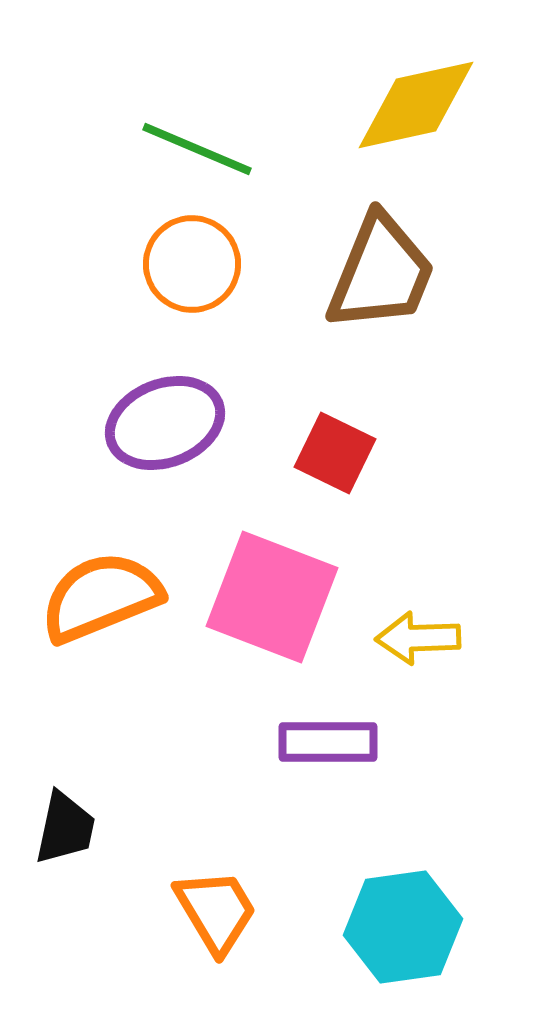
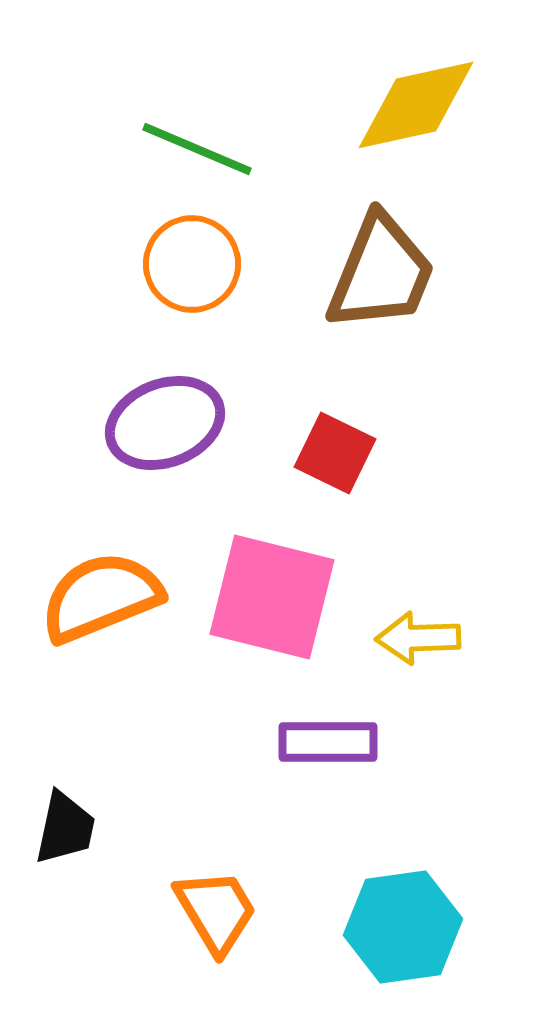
pink square: rotated 7 degrees counterclockwise
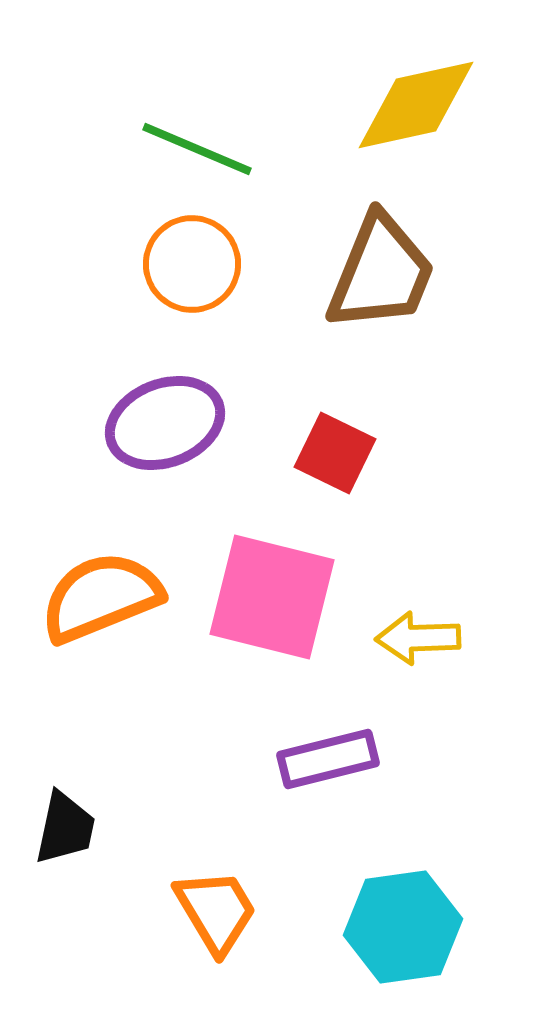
purple rectangle: moved 17 px down; rotated 14 degrees counterclockwise
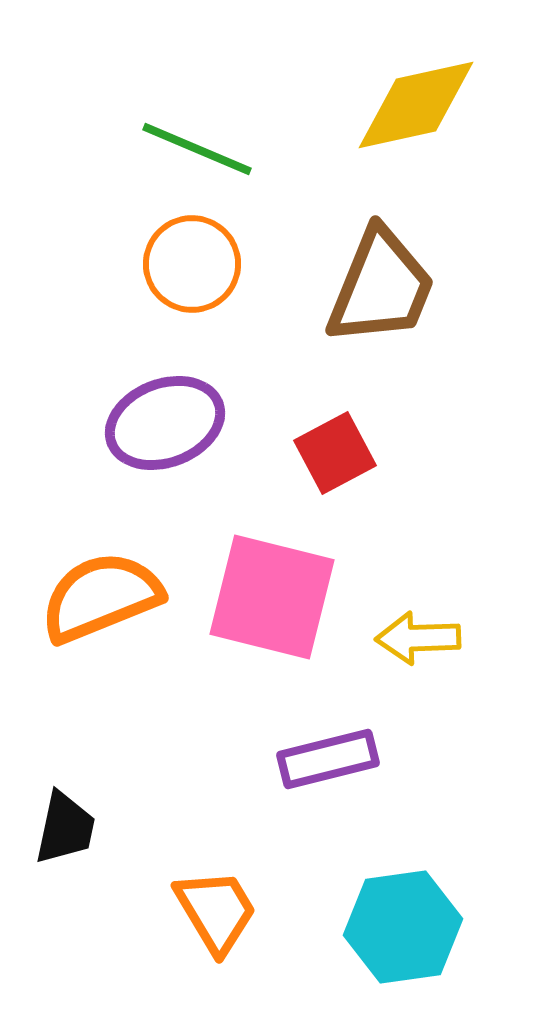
brown trapezoid: moved 14 px down
red square: rotated 36 degrees clockwise
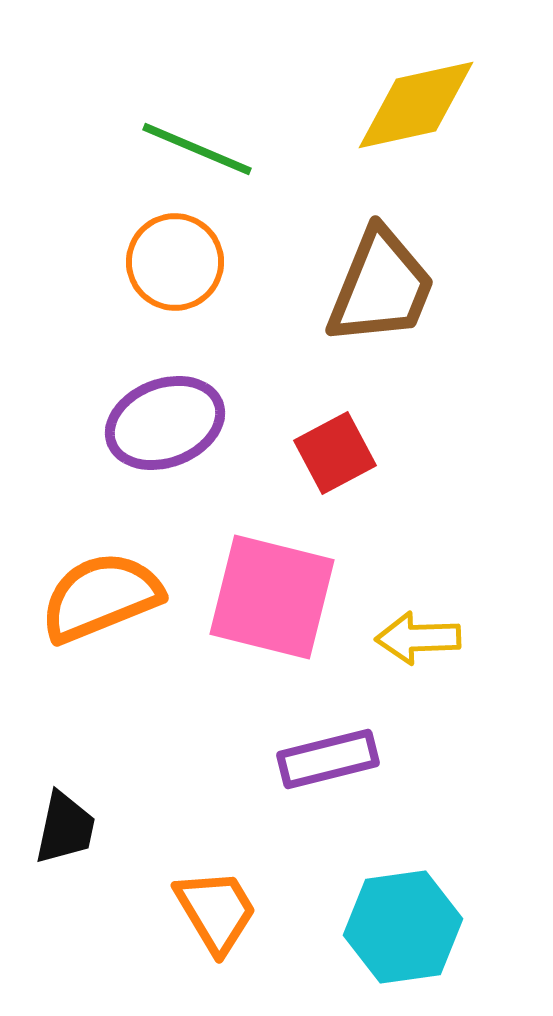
orange circle: moved 17 px left, 2 px up
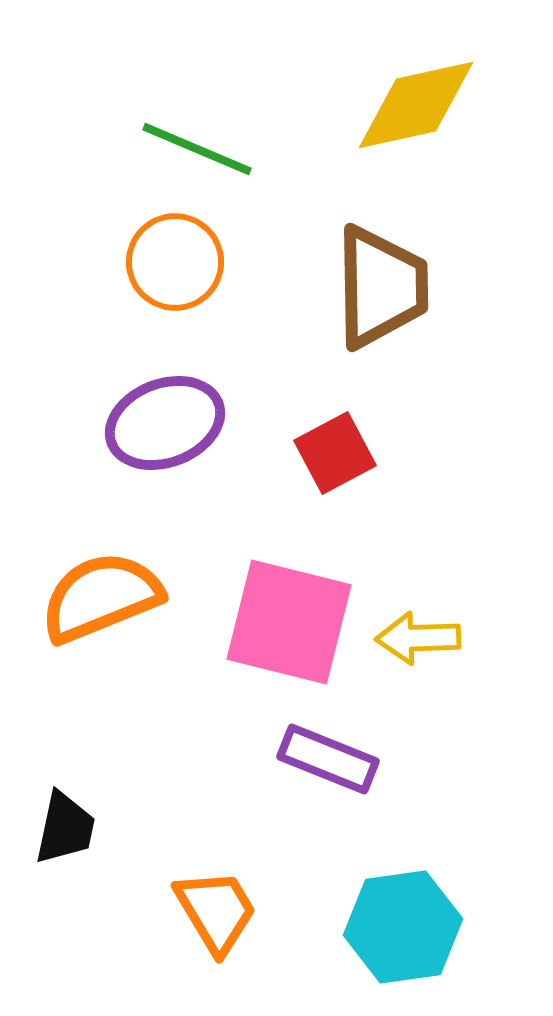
brown trapezoid: rotated 23 degrees counterclockwise
pink square: moved 17 px right, 25 px down
purple rectangle: rotated 36 degrees clockwise
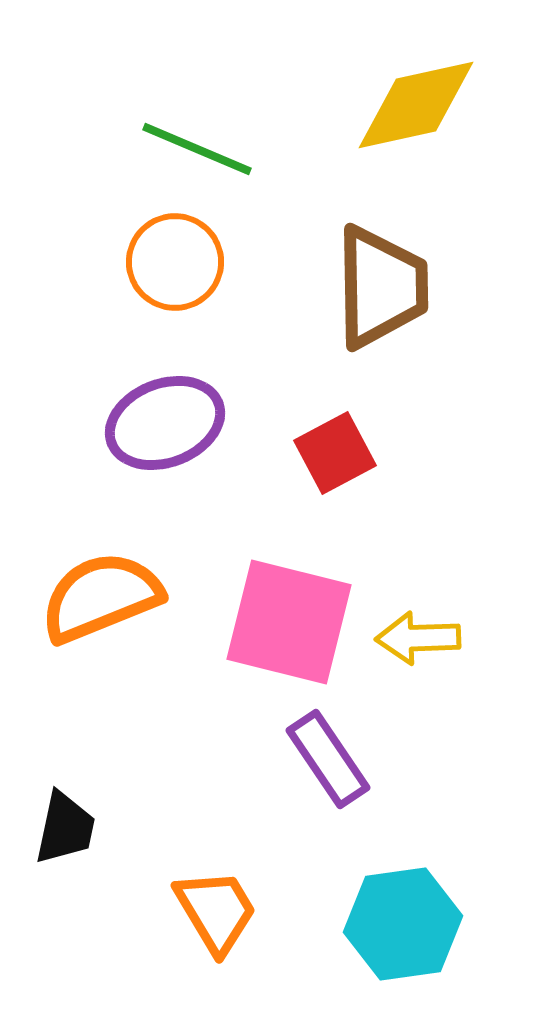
purple rectangle: rotated 34 degrees clockwise
cyan hexagon: moved 3 px up
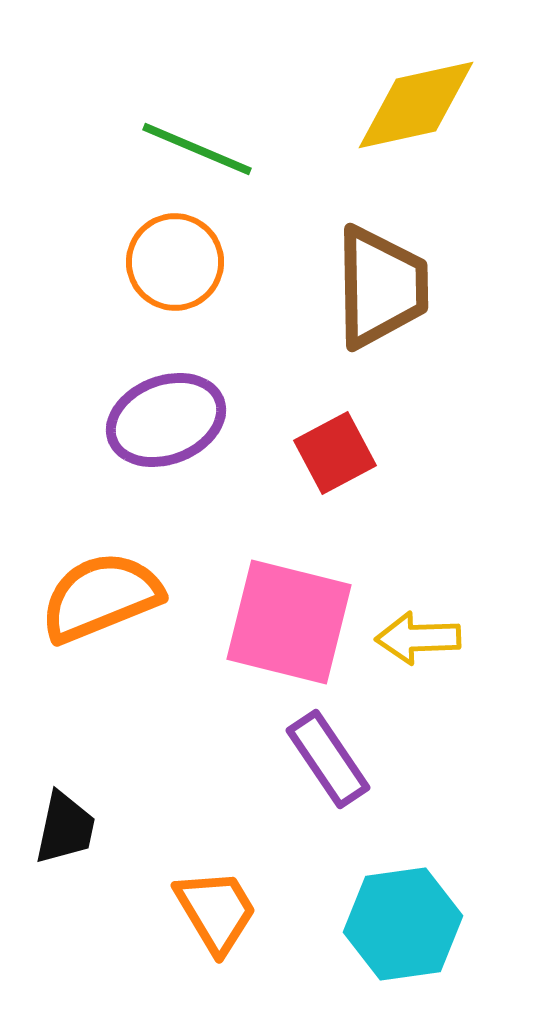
purple ellipse: moved 1 px right, 3 px up
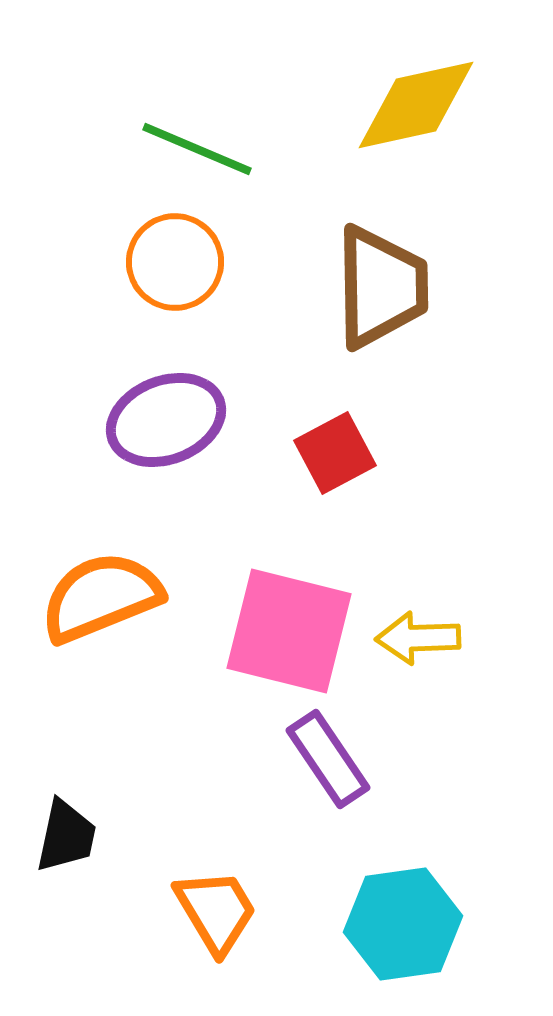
pink square: moved 9 px down
black trapezoid: moved 1 px right, 8 px down
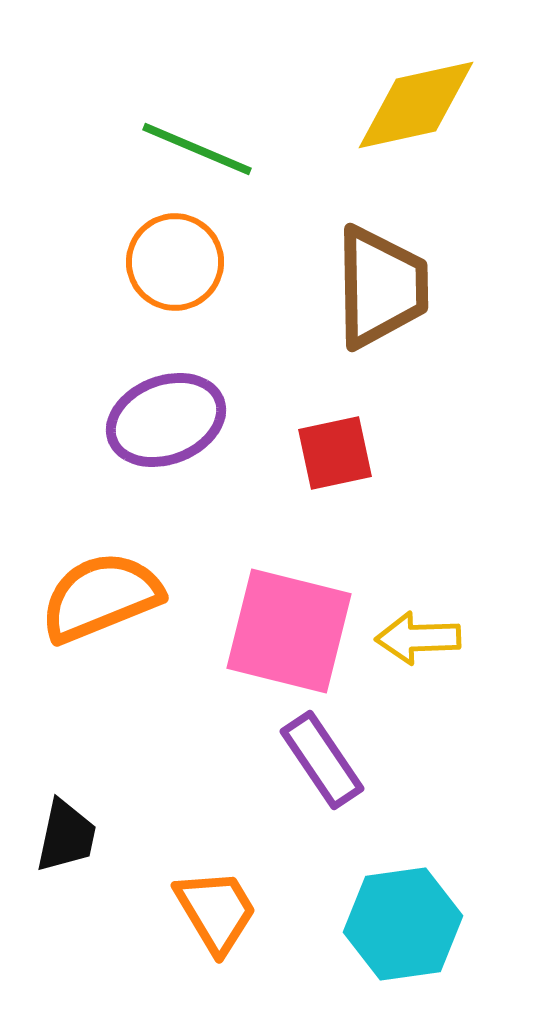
red square: rotated 16 degrees clockwise
purple rectangle: moved 6 px left, 1 px down
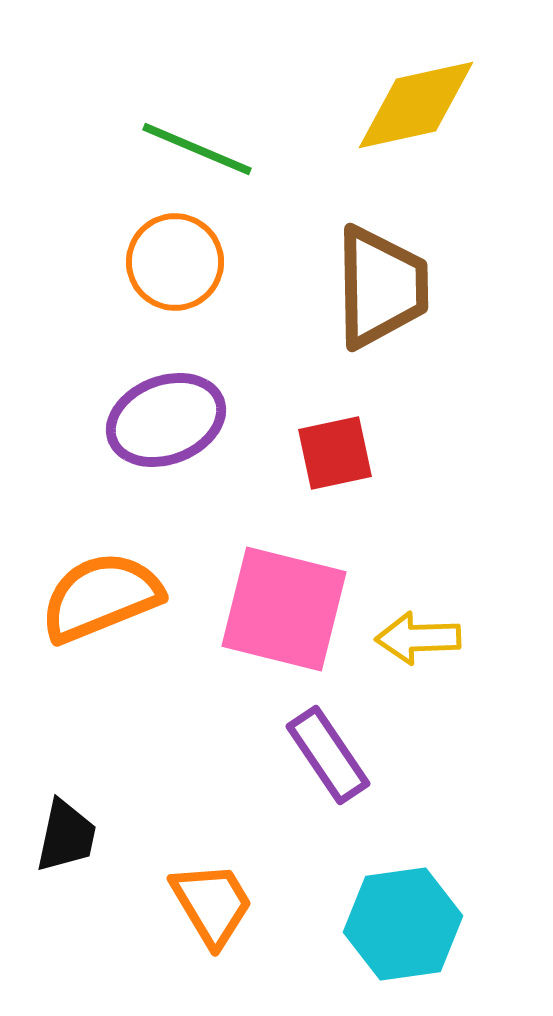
pink square: moved 5 px left, 22 px up
purple rectangle: moved 6 px right, 5 px up
orange trapezoid: moved 4 px left, 7 px up
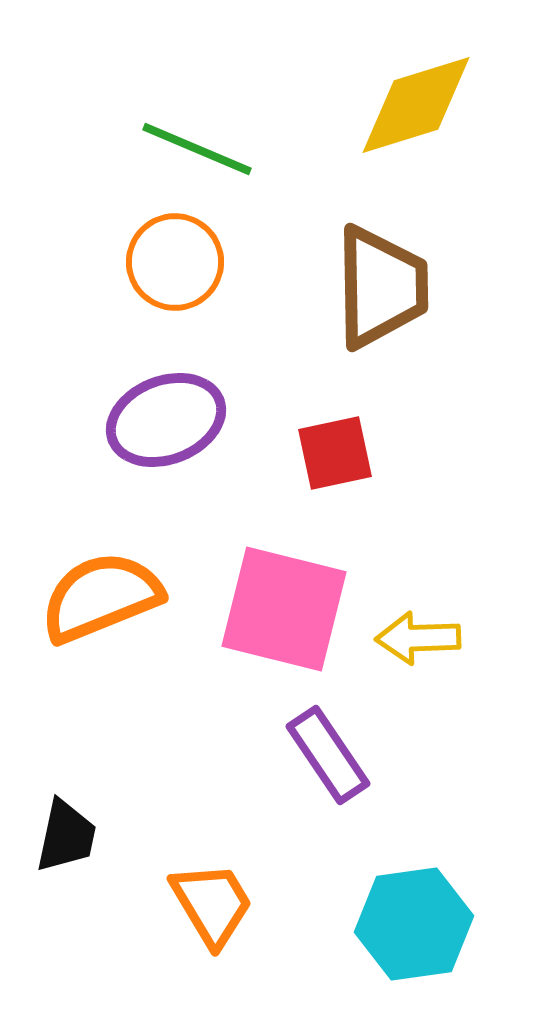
yellow diamond: rotated 5 degrees counterclockwise
cyan hexagon: moved 11 px right
